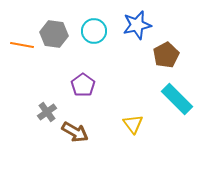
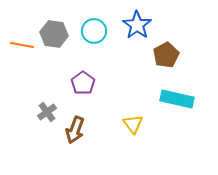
blue star: rotated 24 degrees counterclockwise
purple pentagon: moved 2 px up
cyan rectangle: rotated 32 degrees counterclockwise
brown arrow: moved 2 px up; rotated 80 degrees clockwise
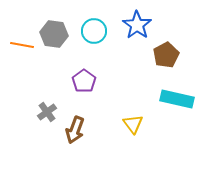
purple pentagon: moved 1 px right, 2 px up
